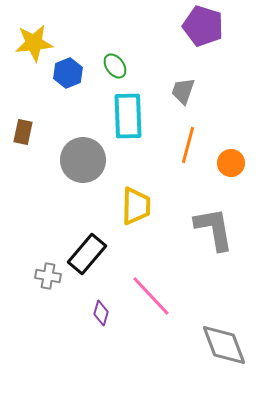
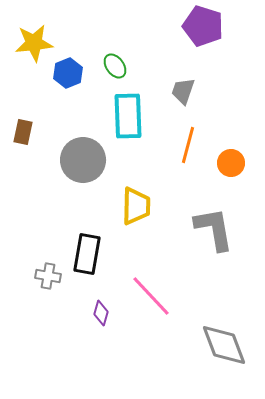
black rectangle: rotated 30 degrees counterclockwise
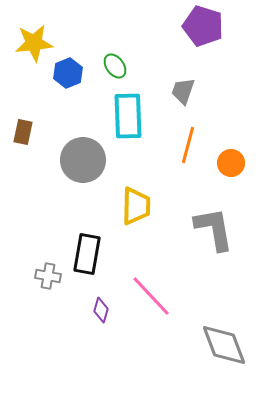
purple diamond: moved 3 px up
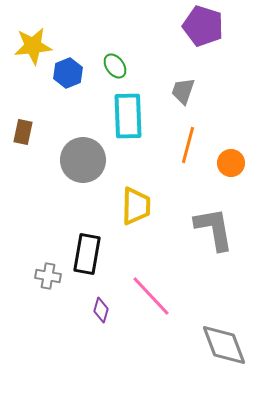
yellow star: moved 1 px left, 3 px down
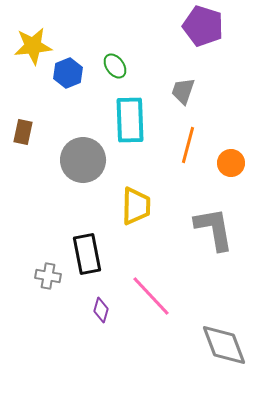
cyan rectangle: moved 2 px right, 4 px down
black rectangle: rotated 21 degrees counterclockwise
